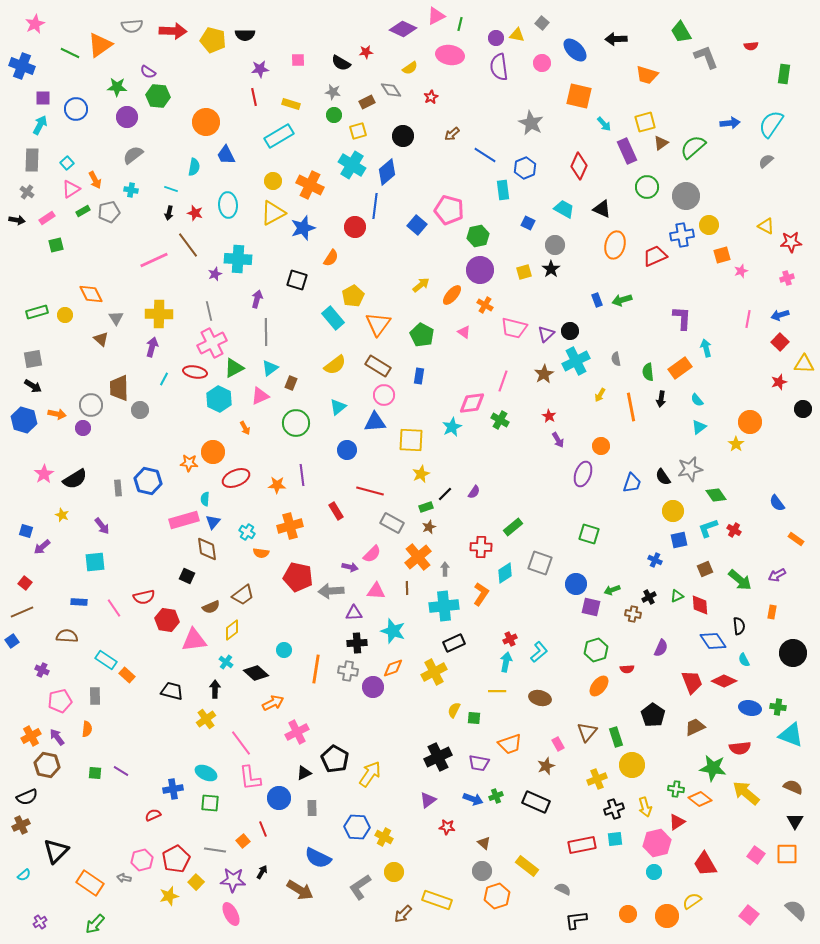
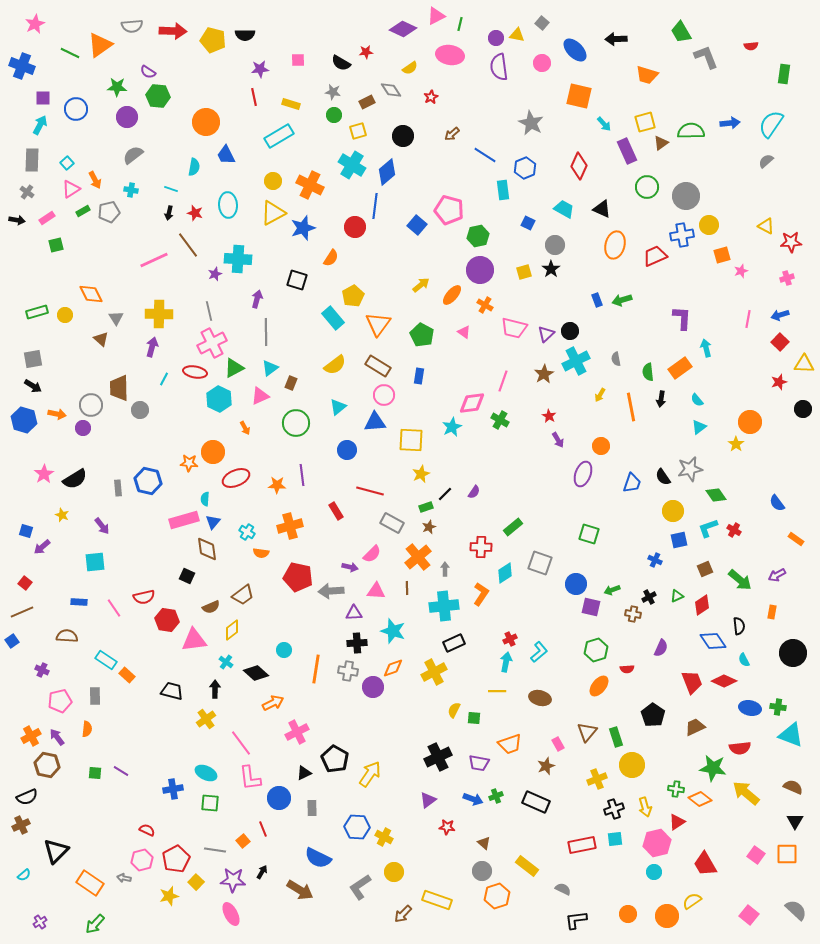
green semicircle at (693, 147): moved 2 px left, 16 px up; rotated 40 degrees clockwise
red diamond at (700, 605): moved 2 px right; rotated 60 degrees clockwise
red semicircle at (153, 815): moved 6 px left, 15 px down; rotated 49 degrees clockwise
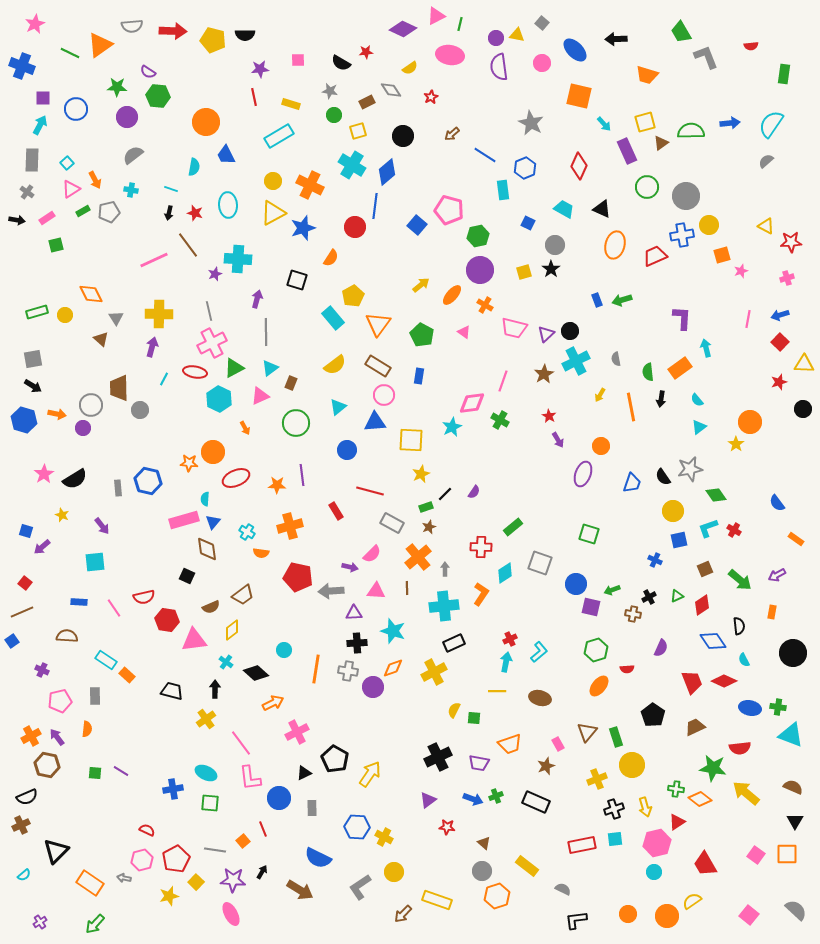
gray star at (333, 92): moved 3 px left, 1 px up
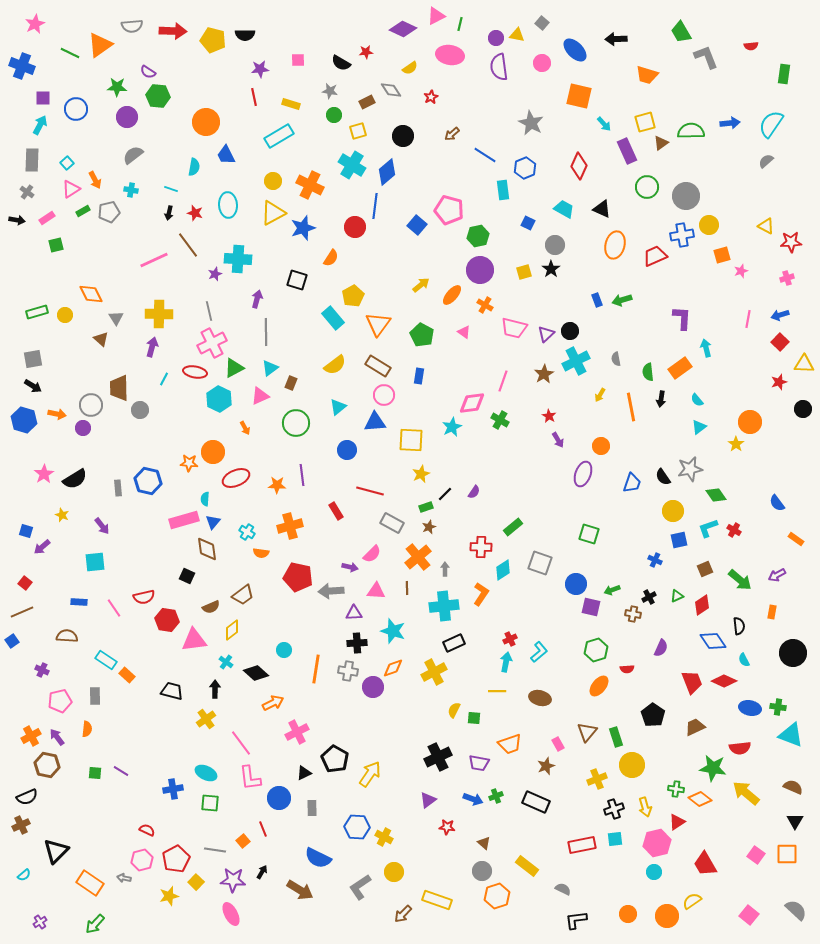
cyan diamond at (505, 573): moved 2 px left, 3 px up
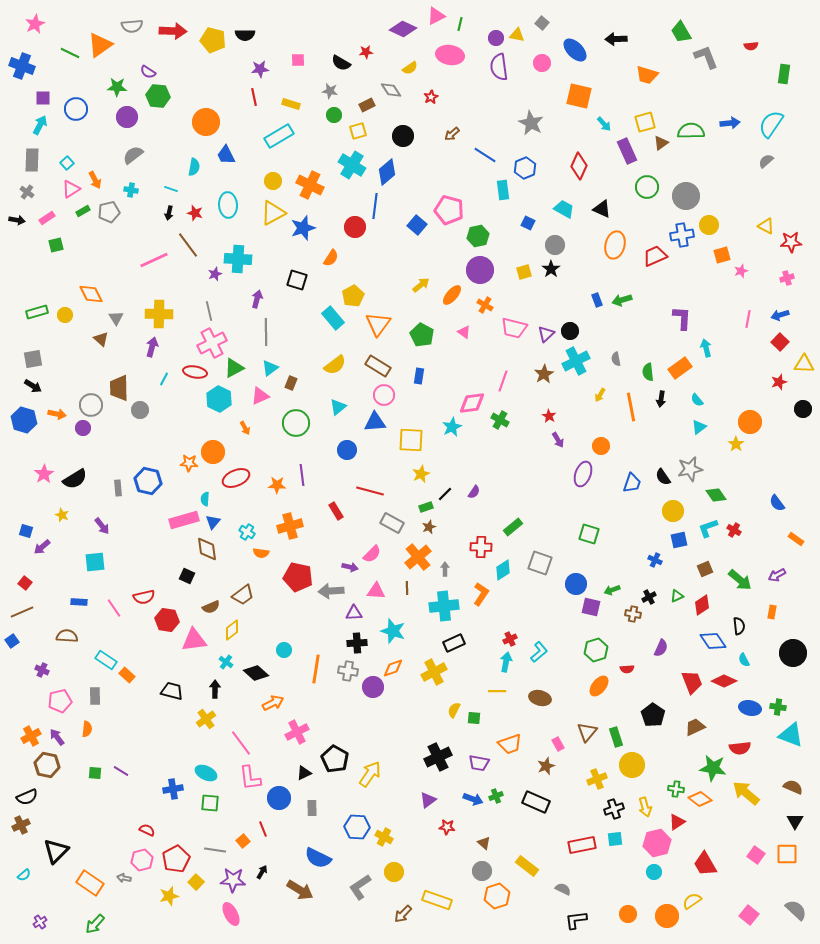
brown rectangle at (367, 102): moved 3 px down
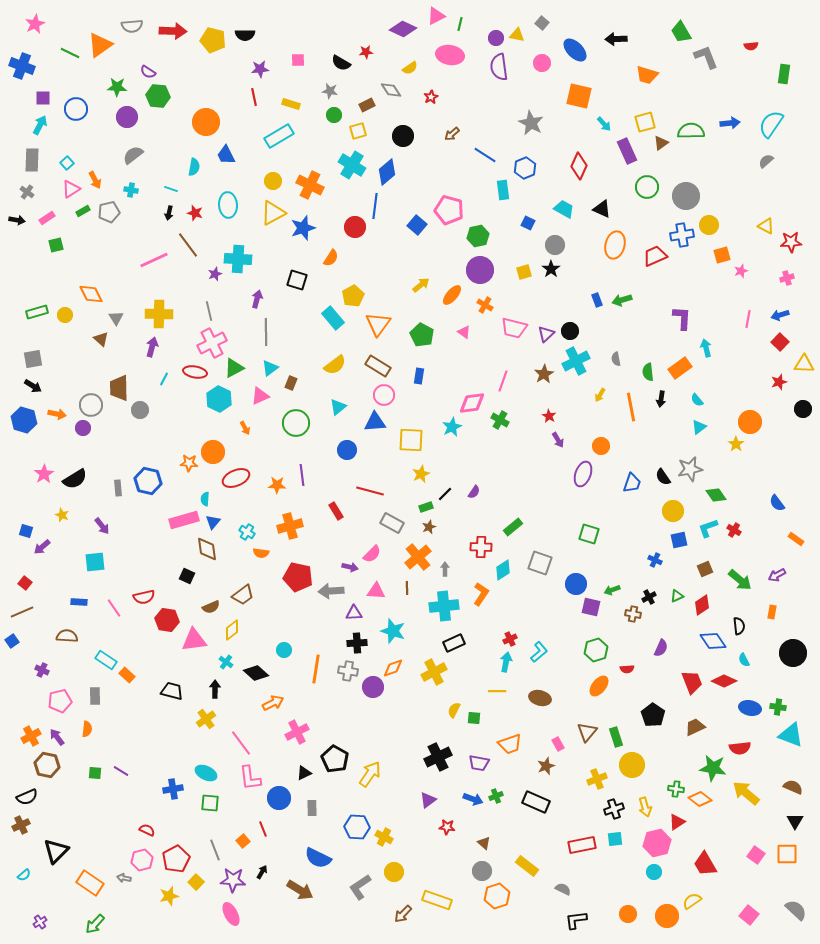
gray line at (215, 850): rotated 60 degrees clockwise
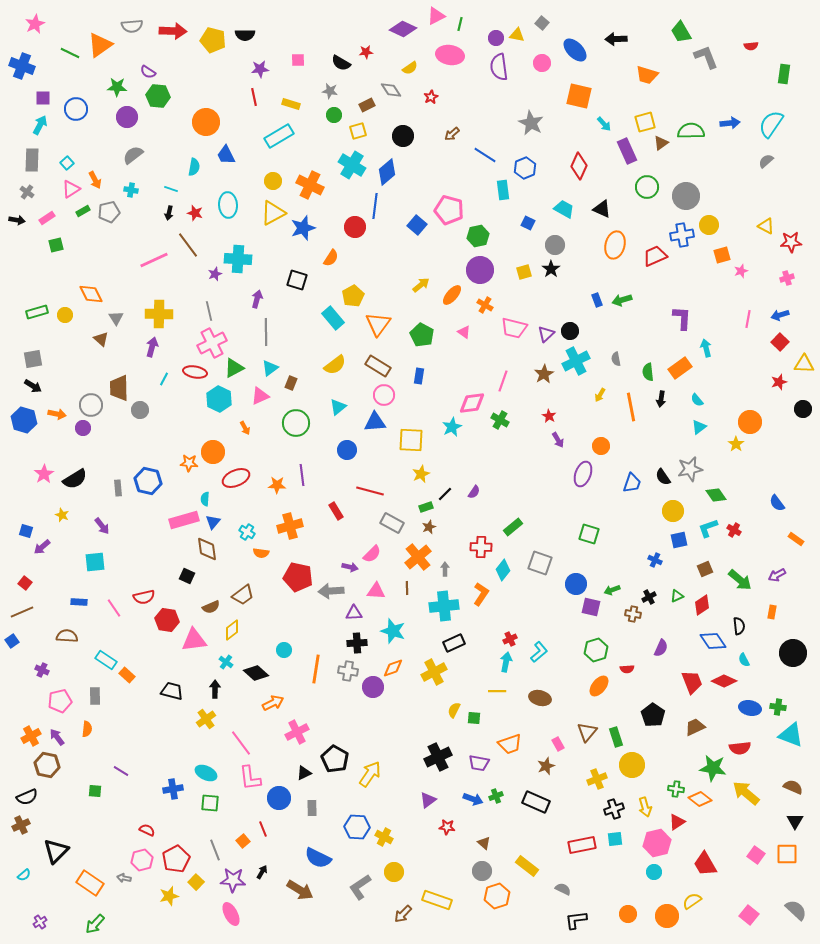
cyan diamond at (503, 570): rotated 20 degrees counterclockwise
green square at (95, 773): moved 18 px down
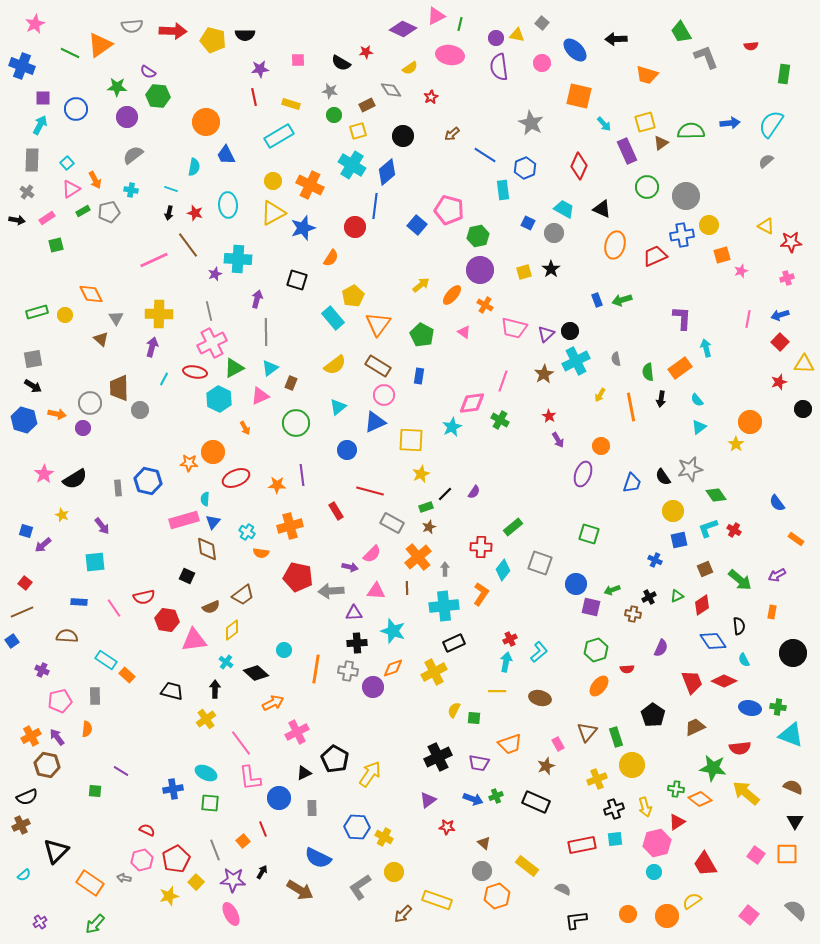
gray circle at (555, 245): moved 1 px left, 12 px up
gray circle at (91, 405): moved 1 px left, 2 px up
blue triangle at (375, 422): rotated 20 degrees counterclockwise
purple arrow at (42, 547): moved 1 px right, 2 px up
